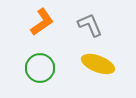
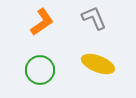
gray L-shape: moved 4 px right, 7 px up
green circle: moved 2 px down
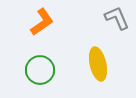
gray L-shape: moved 23 px right
yellow ellipse: rotated 56 degrees clockwise
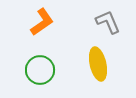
gray L-shape: moved 9 px left, 4 px down
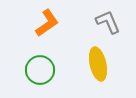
orange L-shape: moved 5 px right, 1 px down
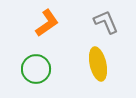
gray L-shape: moved 2 px left
green circle: moved 4 px left, 1 px up
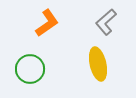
gray L-shape: rotated 108 degrees counterclockwise
green circle: moved 6 px left
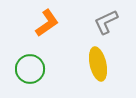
gray L-shape: rotated 16 degrees clockwise
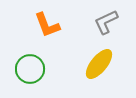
orange L-shape: moved 2 px down; rotated 104 degrees clockwise
yellow ellipse: moved 1 px right; rotated 52 degrees clockwise
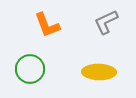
yellow ellipse: moved 8 px down; rotated 52 degrees clockwise
